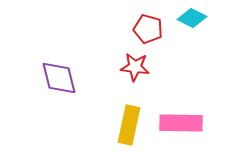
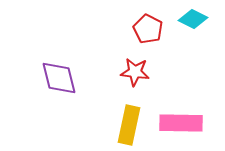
cyan diamond: moved 1 px right, 1 px down
red pentagon: rotated 12 degrees clockwise
red star: moved 5 px down
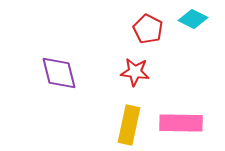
purple diamond: moved 5 px up
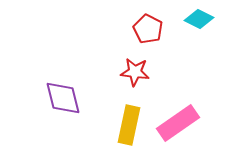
cyan diamond: moved 6 px right
purple diamond: moved 4 px right, 25 px down
pink rectangle: moved 3 px left; rotated 36 degrees counterclockwise
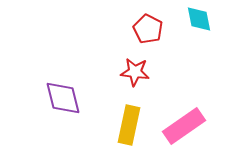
cyan diamond: rotated 52 degrees clockwise
pink rectangle: moved 6 px right, 3 px down
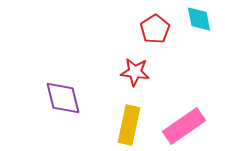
red pentagon: moved 7 px right; rotated 12 degrees clockwise
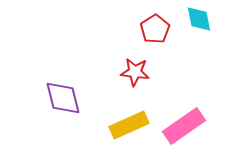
yellow rectangle: rotated 54 degrees clockwise
